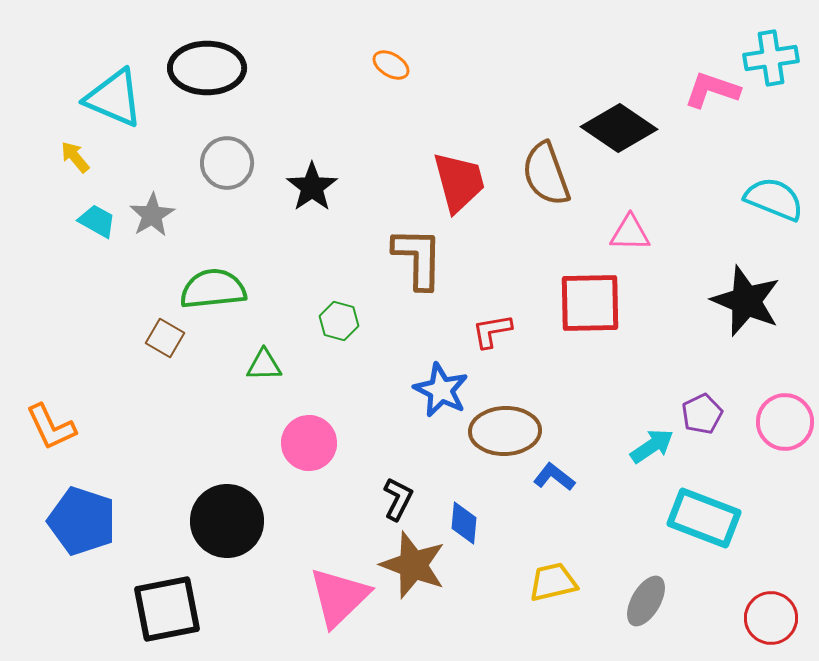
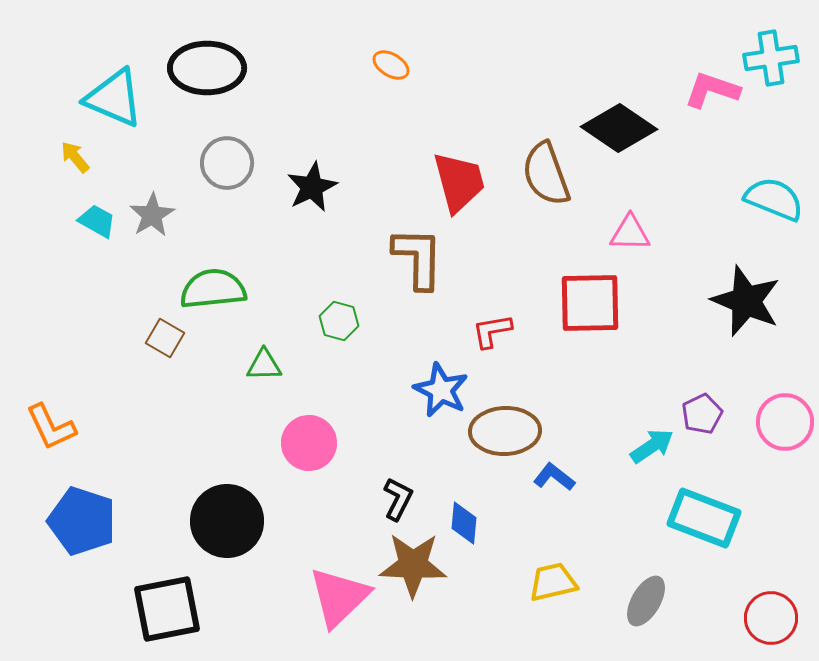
black star at (312, 187): rotated 9 degrees clockwise
brown star at (413, 565): rotated 18 degrees counterclockwise
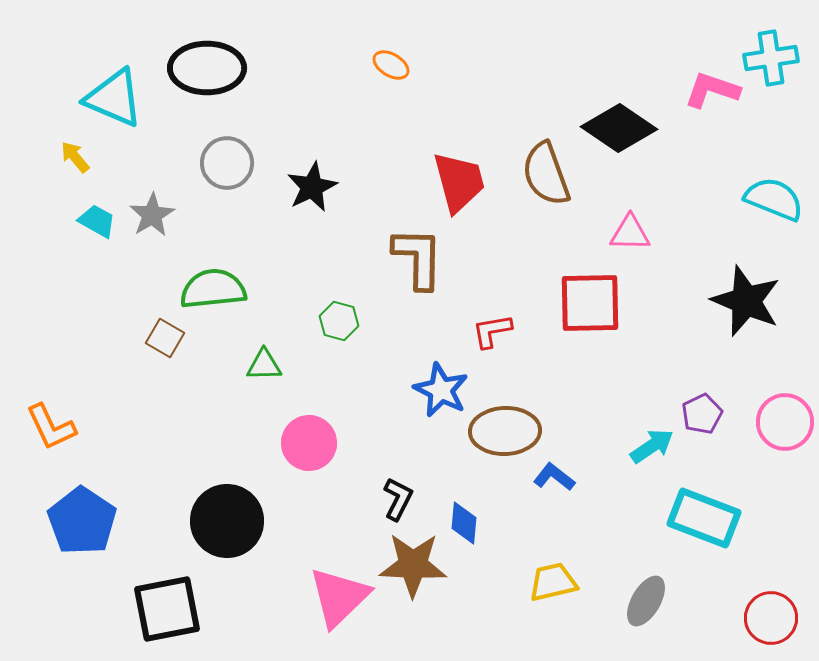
blue pentagon at (82, 521): rotated 16 degrees clockwise
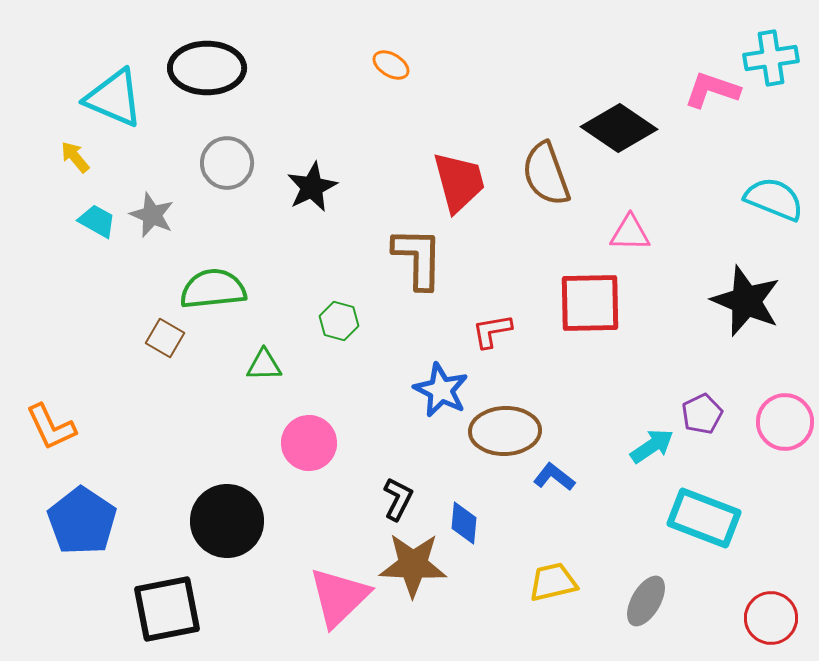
gray star at (152, 215): rotated 18 degrees counterclockwise
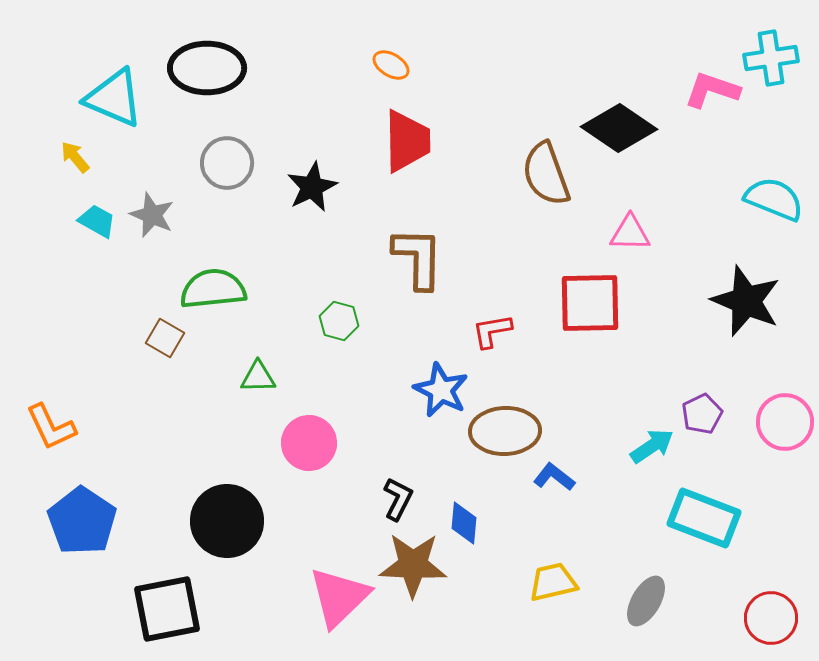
red trapezoid at (459, 182): moved 52 px left, 41 px up; rotated 14 degrees clockwise
green triangle at (264, 365): moved 6 px left, 12 px down
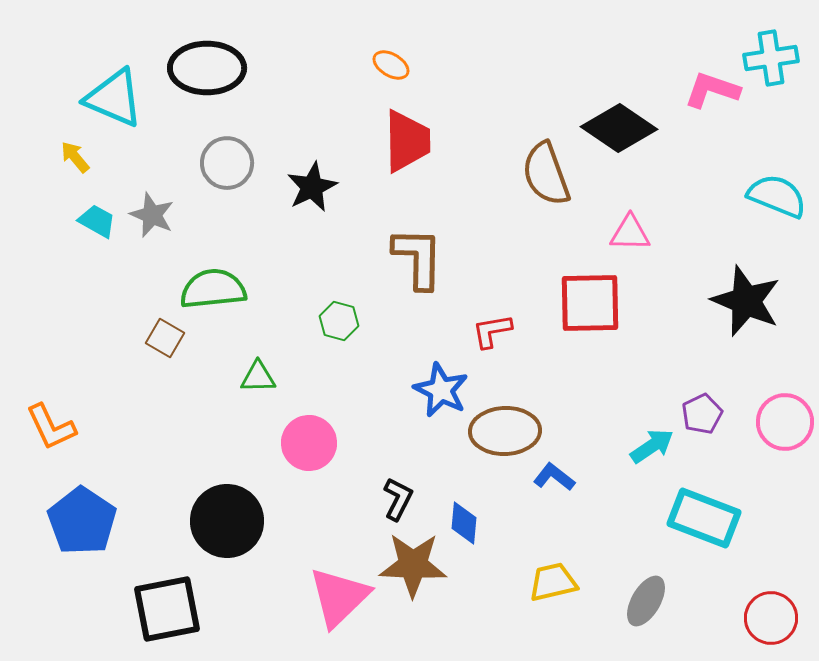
cyan semicircle at (774, 199): moved 3 px right, 3 px up
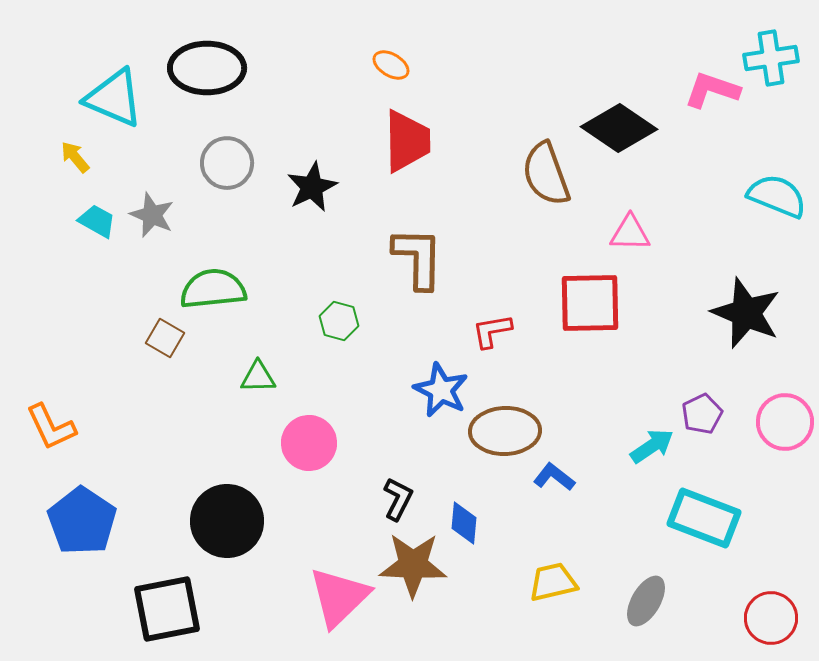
black star at (746, 301): moved 12 px down
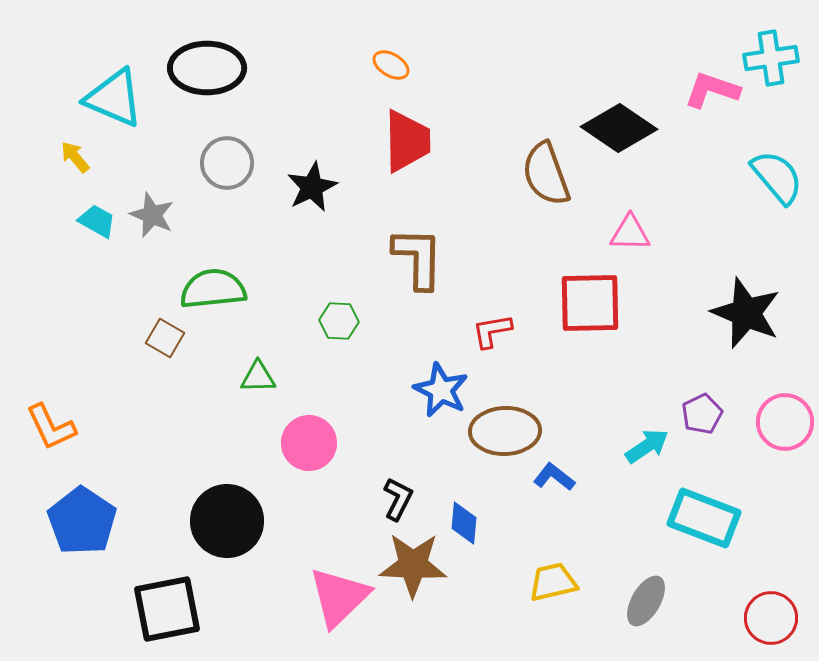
cyan semicircle at (777, 196): moved 19 px up; rotated 28 degrees clockwise
green hexagon at (339, 321): rotated 12 degrees counterclockwise
cyan arrow at (652, 446): moved 5 px left
